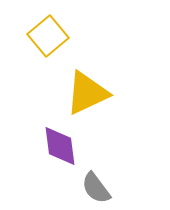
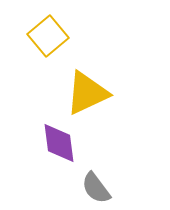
purple diamond: moved 1 px left, 3 px up
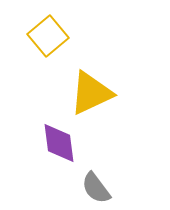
yellow triangle: moved 4 px right
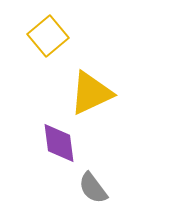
gray semicircle: moved 3 px left
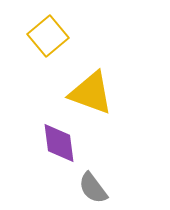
yellow triangle: rotated 45 degrees clockwise
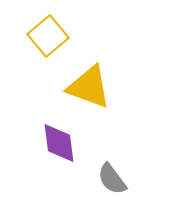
yellow triangle: moved 2 px left, 6 px up
gray semicircle: moved 19 px right, 9 px up
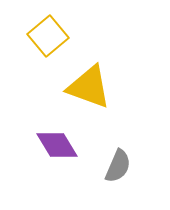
purple diamond: moved 2 px left, 2 px down; rotated 24 degrees counterclockwise
gray semicircle: moved 6 px right, 13 px up; rotated 120 degrees counterclockwise
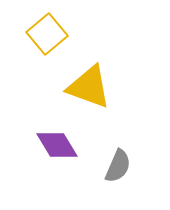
yellow square: moved 1 px left, 2 px up
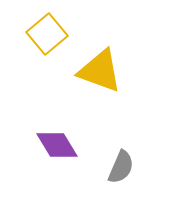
yellow triangle: moved 11 px right, 16 px up
gray semicircle: moved 3 px right, 1 px down
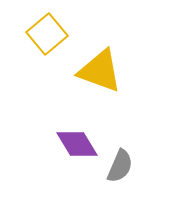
purple diamond: moved 20 px right, 1 px up
gray semicircle: moved 1 px left, 1 px up
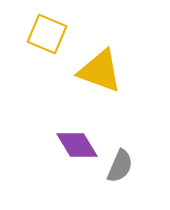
yellow square: rotated 27 degrees counterclockwise
purple diamond: moved 1 px down
